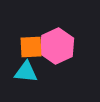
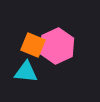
orange square: moved 2 px right, 2 px up; rotated 25 degrees clockwise
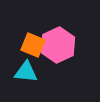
pink hexagon: moved 1 px right, 1 px up
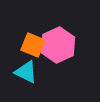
cyan triangle: rotated 20 degrees clockwise
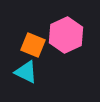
pink hexagon: moved 8 px right, 10 px up
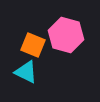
pink hexagon: rotated 20 degrees counterclockwise
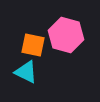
orange square: rotated 10 degrees counterclockwise
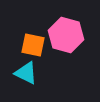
cyan triangle: moved 1 px down
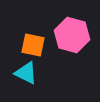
pink hexagon: moved 6 px right
